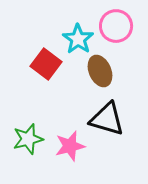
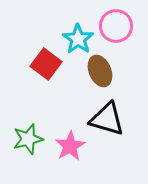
pink star: rotated 16 degrees counterclockwise
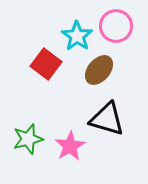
cyan star: moved 1 px left, 3 px up
brown ellipse: moved 1 px left, 1 px up; rotated 64 degrees clockwise
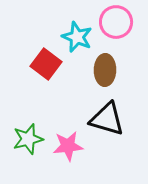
pink circle: moved 4 px up
cyan star: moved 1 px down; rotated 12 degrees counterclockwise
brown ellipse: moved 6 px right; rotated 40 degrees counterclockwise
pink star: moved 2 px left; rotated 24 degrees clockwise
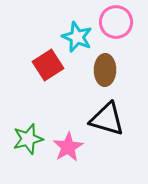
red square: moved 2 px right, 1 px down; rotated 20 degrees clockwise
pink star: moved 1 px down; rotated 24 degrees counterclockwise
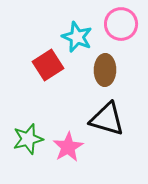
pink circle: moved 5 px right, 2 px down
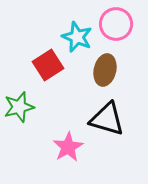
pink circle: moved 5 px left
brown ellipse: rotated 12 degrees clockwise
green star: moved 9 px left, 32 px up
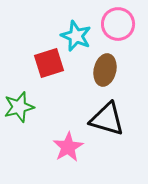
pink circle: moved 2 px right
cyan star: moved 1 px left, 1 px up
red square: moved 1 px right, 2 px up; rotated 16 degrees clockwise
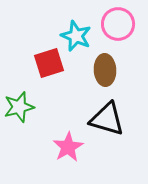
brown ellipse: rotated 16 degrees counterclockwise
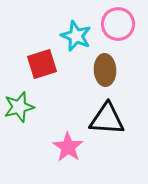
red square: moved 7 px left, 1 px down
black triangle: rotated 12 degrees counterclockwise
pink star: rotated 8 degrees counterclockwise
